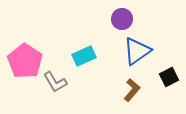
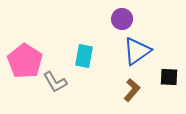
cyan rectangle: rotated 55 degrees counterclockwise
black square: rotated 30 degrees clockwise
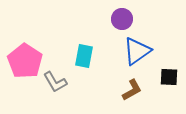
brown L-shape: rotated 20 degrees clockwise
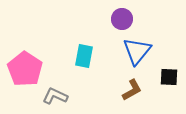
blue triangle: rotated 16 degrees counterclockwise
pink pentagon: moved 8 px down
gray L-shape: moved 14 px down; rotated 145 degrees clockwise
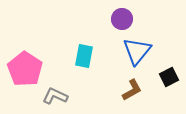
black square: rotated 30 degrees counterclockwise
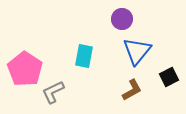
gray L-shape: moved 2 px left, 4 px up; rotated 50 degrees counterclockwise
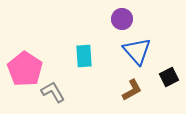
blue triangle: rotated 20 degrees counterclockwise
cyan rectangle: rotated 15 degrees counterclockwise
gray L-shape: rotated 85 degrees clockwise
